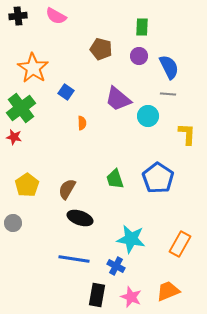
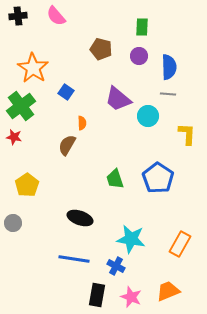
pink semicircle: rotated 20 degrees clockwise
blue semicircle: rotated 25 degrees clockwise
green cross: moved 2 px up
brown semicircle: moved 44 px up
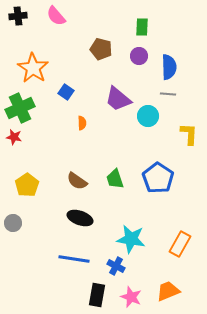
green cross: moved 1 px left, 2 px down; rotated 12 degrees clockwise
yellow L-shape: moved 2 px right
brown semicircle: moved 10 px right, 36 px down; rotated 85 degrees counterclockwise
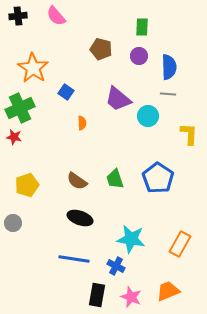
yellow pentagon: rotated 15 degrees clockwise
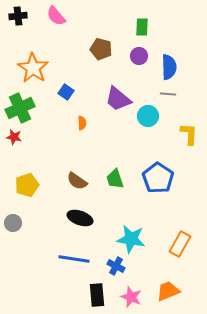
black rectangle: rotated 15 degrees counterclockwise
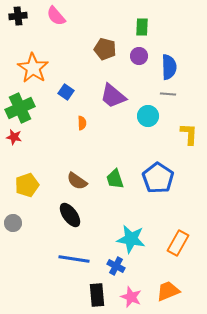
brown pentagon: moved 4 px right
purple trapezoid: moved 5 px left, 3 px up
black ellipse: moved 10 px left, 3 px up; rotated 35 degrees clockwise
orange rectangle: moved 2 px left, 1 px up
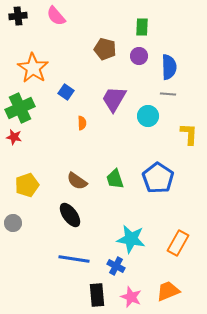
purple trapezoid: moved 1 px right, 3 px down; rotated 80 degrees clockwise
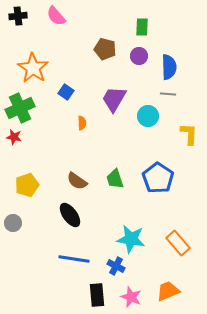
orange rectangle: rotated 70 degrees counterclockwise
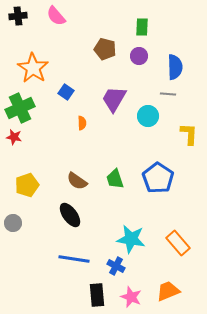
blue semicircle: moved 6 px right
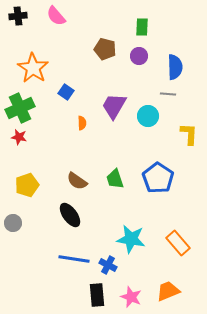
purple trapezoid: moved 7 px down
red star: moved 5 px right
blue cross: moved 8 px left, 1 px up
